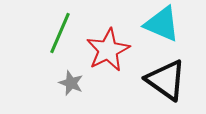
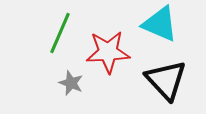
cyan triangle: moved 2 px left
red star: moved 2 px down; rotated 24 degrees clockwise
black triangle: rotated 12 degrees clockwise
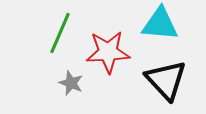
cyan triangle: rotated 18 degrees counterclockwise
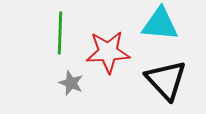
green line: rotated 21 degrees counterclockwise
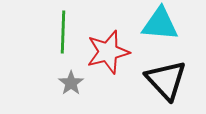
green line: moved 3 px right, 1 px up
red star: rotated 12 degrees counterclockwise
gray star: rotated 15 degrees clockwise
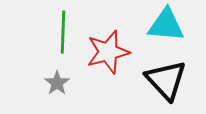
cyan triangle: moved 6 px right, 1 px down
gray star: moved 14 px left
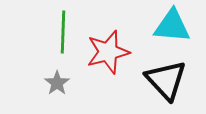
cyan triangle: moved 6 px right, 1 px down
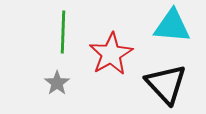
red star: moved 3 px right, 2 px down; rotated 15 degrees counterclockwise
black triangle: moved 4 px down
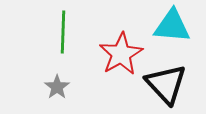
red star: moved 10 px right
gray star: moved 4 px down
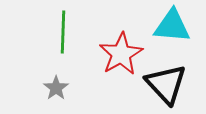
gray star: moved 1 px left, 1 px down
